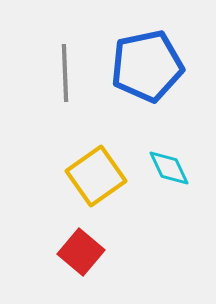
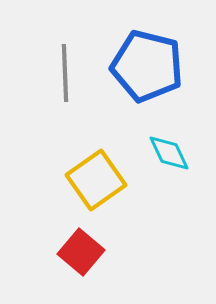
blue pentagon: rotated 26 degrees clockwise
cyan diamond: moved 15 px up
yellow square: moved 4 px down
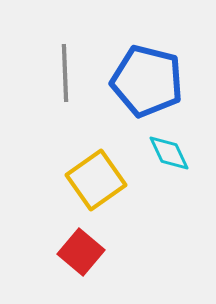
blue pentagon: moved 15 px down
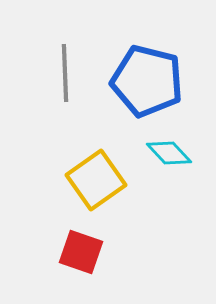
cyan diamond: rotated 18 degrees counterclockwise
red square: rotated 21 degrees counterclockwise
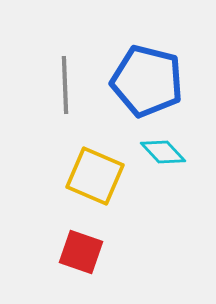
gray line: moved 12 px down
cyan diamond: moved 6 px left, 1 px up
yellow square: moved 1 px left, 4 px up; rotated 32 degrees counterclockwise
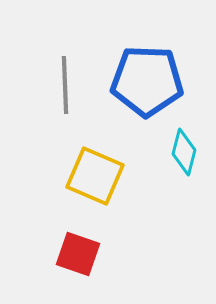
blue pentagon: rotated 12 degrees counterclockwise
cyan diamond: moved 21 px right; rotated 57 degrees clockwise
red square: moved 3 px left, 2 px down
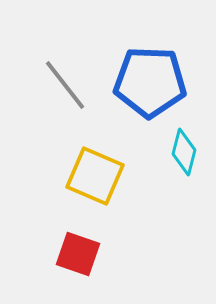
blue pentagon: moved 3 px right, 1 px down
gray line: rotated 36 degrees counterclockwise
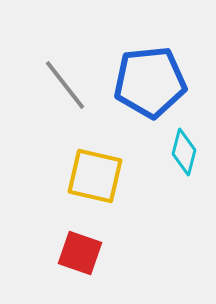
blue pentagon: rotated 8 degrees counterclockwise
yellow square: rotated 10 degrees counterclockwise
red square: moved 2 px right, 1 px up
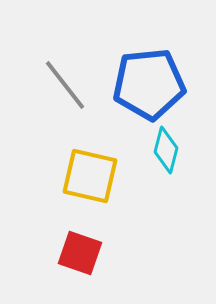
blue pentagon: moved 1 px left, 2 px down
cyan diamond: moved 18 px left, 2 px up
yellow square: moved 5 px left
